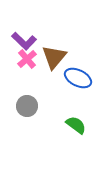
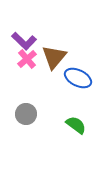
gray circle: moved 1 px left, 8 px down
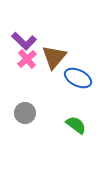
gray circle: moved 1 px left, 1 px up
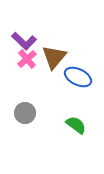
blue ellipse: moved 1 px up
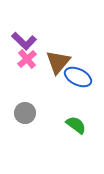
brown triangle: moved 4 px right, 5 px down
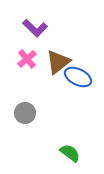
purple L-shape: moved 11 px right, 13 px up
brown triangle: rotated 12 degrees clockwise
green semicircle: moved 6 px left, 28 px down
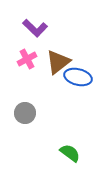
pink cross: rotated 12 degrees clockwise
blue ellipse: rotated 12 degrees counterclockwise
